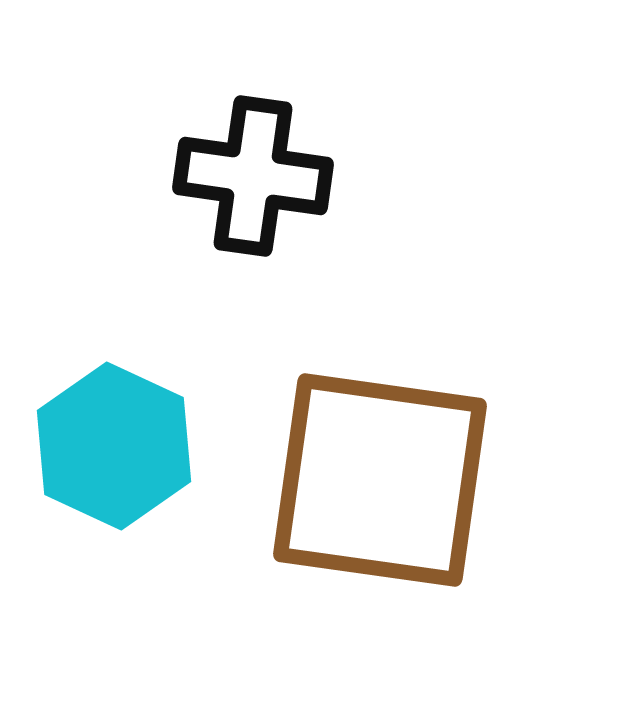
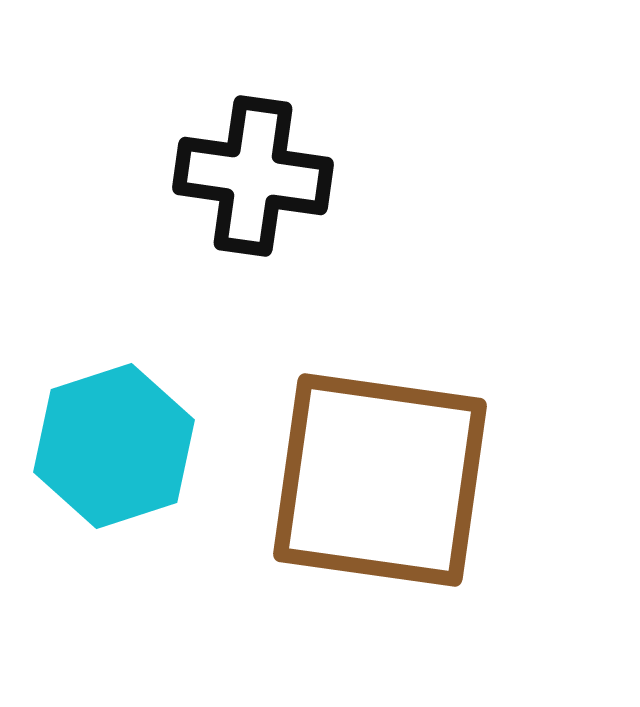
cyan hexagon: rotated 17 degrees clockwise
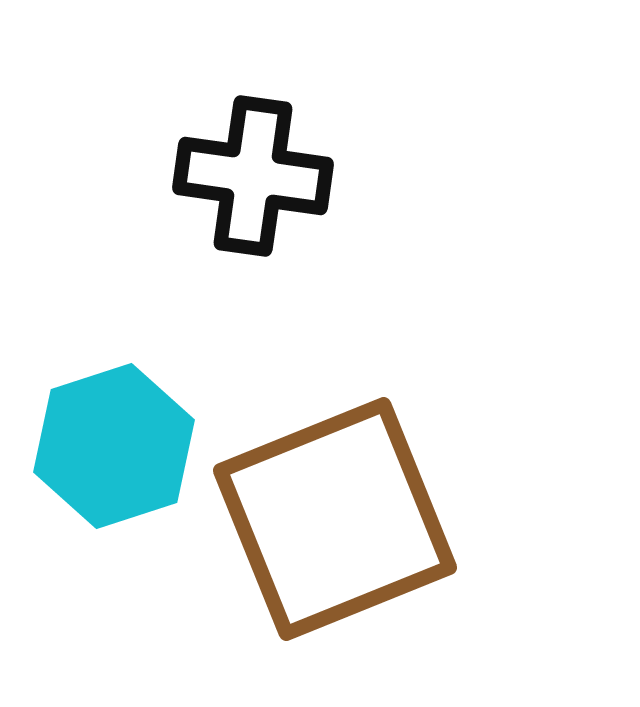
brown square: moved 45 px left, 39 px down; rotated 30 degrees counterclockwise
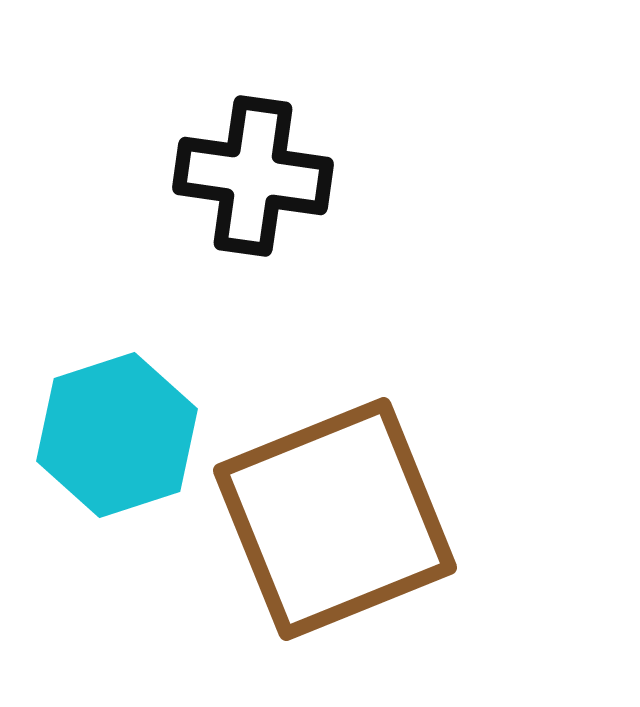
cyan hexagon: moved 3 px right, 11 px up
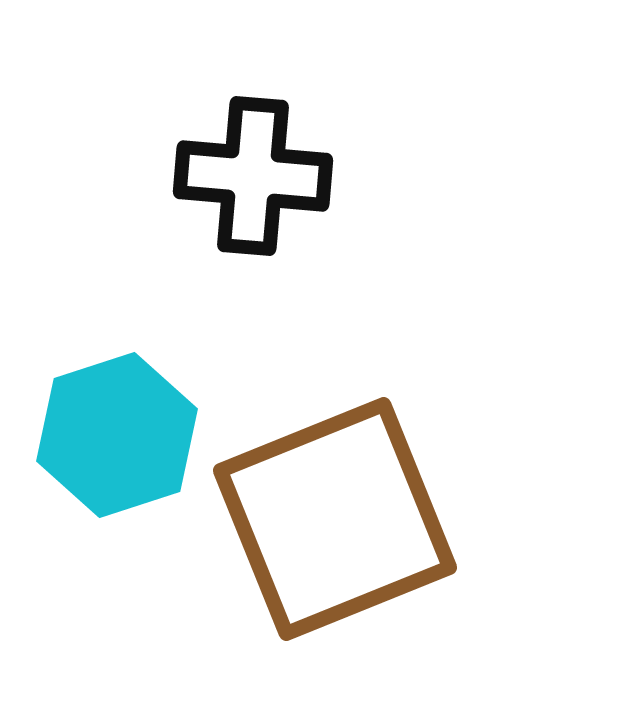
black cross: rotated 3 degrees counterclockwise
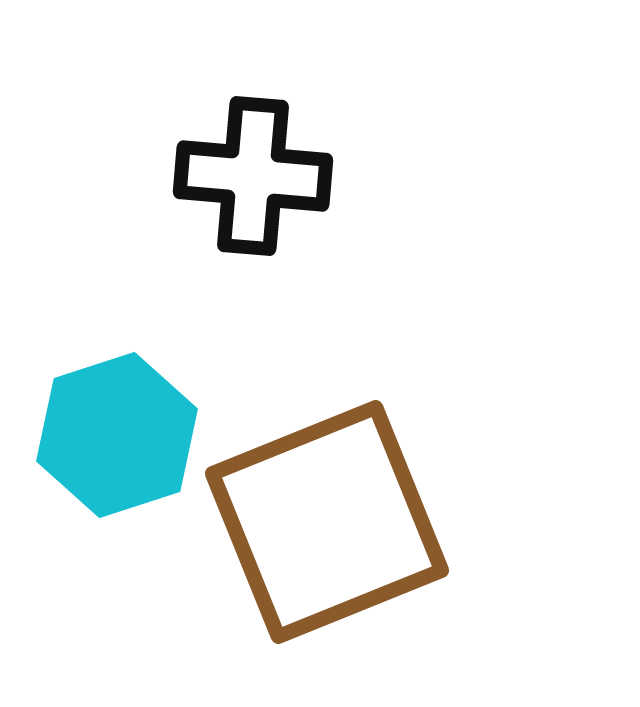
brown square: moved 8 px left, 3 px down
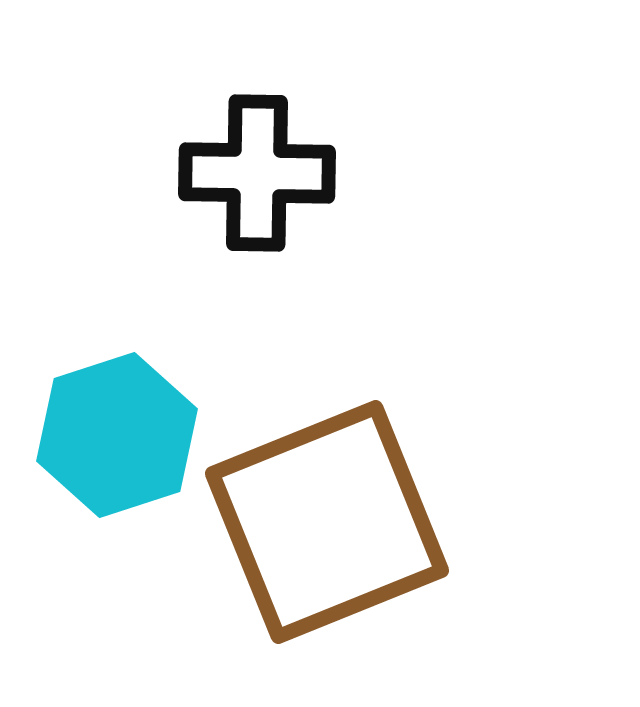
black cross: moved 4 px right, 3 px up; rotated 4 degrees counterclockwise
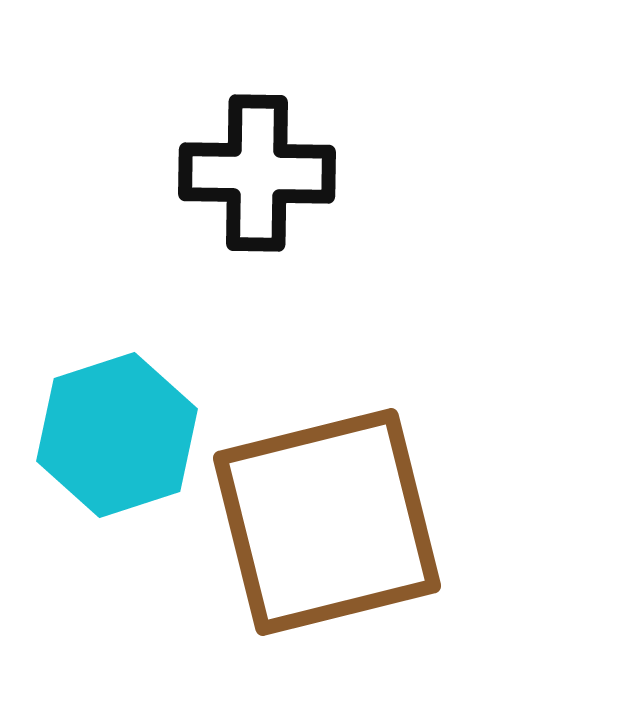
brown square: rotated 8 degrees clockwise
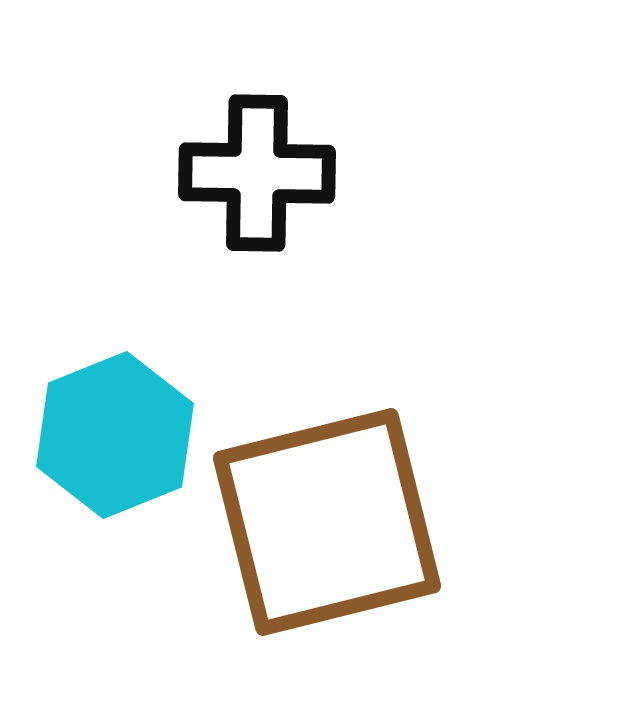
cyan hexagon: moved 2 px left; rotated 4 degrees counterclockwise
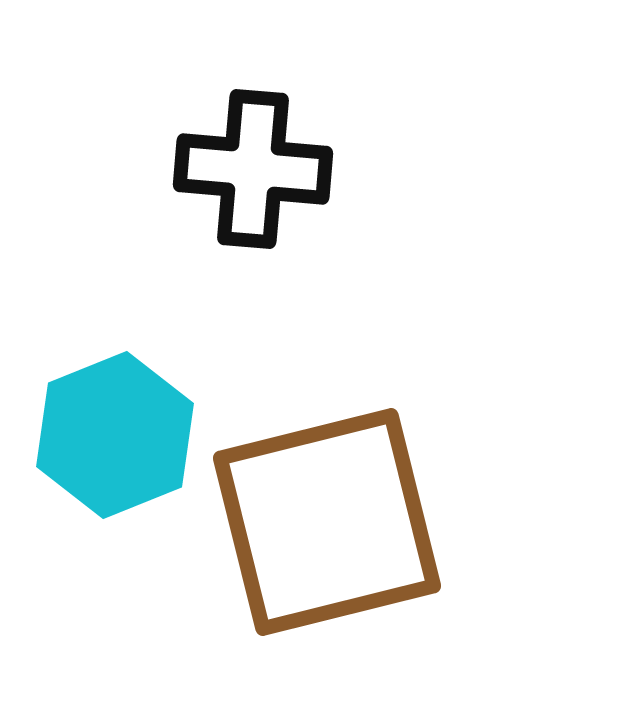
black cross: moved 4 px left, 4 px up; rotated 4 degrees clockwise
